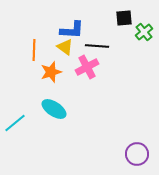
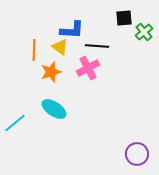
yellow triangle: moved 5 px left
pink cross: moved 1 px right, 1 px down
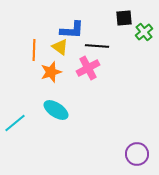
cyan ellipse: moved 2 px right, 1 px down
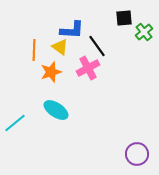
black line: rotated 50 degrees clockwise
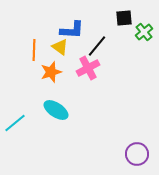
black line: rotated 75 degrees clockwise
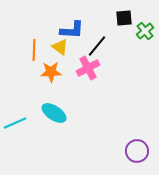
green cross: moved 1 px right, 1 px up
orange star: rotated 15 degrees clockwise
cyan ellipse: moved 2 px left, 3 px down
cyan line: rotated 15 degrees clockwise
purple circle: moved 3 px up
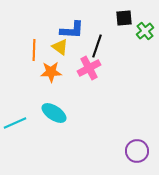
black line: rotated 20 degrees counterclockwise
pink cross: moved 1 px right
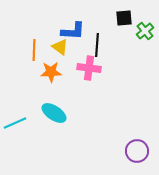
blue L-shape: moved 1 px right, 1 px down
black line: moved 1 px up; rotated 15 degrees counterclockwise
pink cross: rotated 35 degrees clockwise
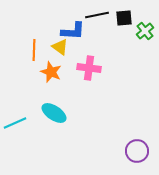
black line: moved 30 px up; rotated 75 degrees clockwise
orange star: rotated 25 degrees clockwise
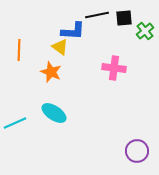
orange line: moved 15 px left
pink cross: moved 25 px right
